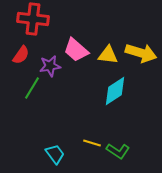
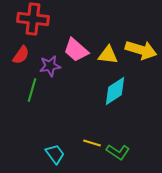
yellow arrow: moved 3 px up
green line: moved 2 px down; rotated 15 degrees counterclockwise
green L-shape: moved 1 px down
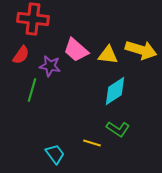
purple star: rotated 20 degrees clockwise
green L-shape: moved 23 px up
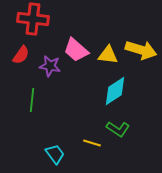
green line: moved 10 px down; rotated 10 degrees counterclockwise
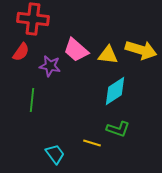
red semicircle: moved 3 px up
green L-shape: rotated 15 degrees counterclockwise
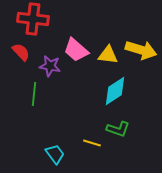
red semicircle: rotated 78 degrees counterclockwise
green line: moved 2 px right, 6 px up
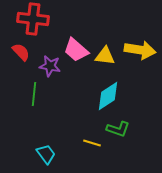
yellow arrow: moved 1 px left; rotated 8 degrees counterclockwise
yellow triangle: moved 3 px left, 1 px down
cyan diamond: moved 7 px left, 5 px down
cyan trapezoid: moved 9 px left
